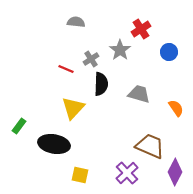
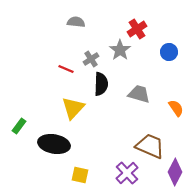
red cross: moved 4 px left
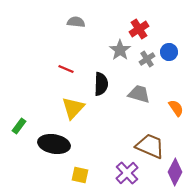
red cross: moved 2 px right
gray cross: moved 56 px right
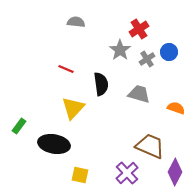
black semicircle: rotated 10 degrees counterclockwise
orange semicircle: rotated 36 degrees counterclockwise
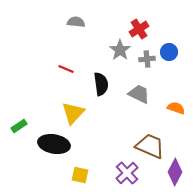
gray cross: rotated 28 degrees clockwise
gray trapezoid: rotated 10 degrees clockwise
yellow triangle: moved 5 px down
green rectangle: rotated 21 degrees clockwise
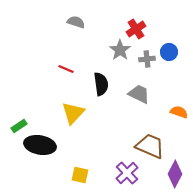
gray semicircle: rotated 12 degrees clockwise
red cross: moved 3 px left
orange semicircle: moved 3 px right, 4 px down
black ellipse: moved 14 px left, 1 px down
purple diamond: moved 2 px down
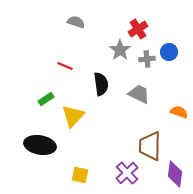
red cross: moved 2 px right
red line: moved 1 px left, 3 px up
yellow triangle: moved 3 px down
green rectangle: moved 27 px right, 27 px up
brown trapezoid: rotated 112 degrees counterclockwise
purple diamond: rotated 20 degrees counterclockwise
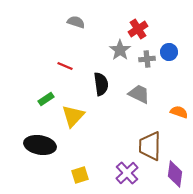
yellow square: rotated 30 degrees counterclockwise
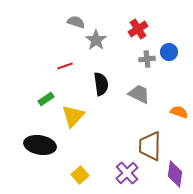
gray star: moved 24 px left, 10 px up
red line: rotated 42 degrees counterclockwise
yellow square: rotated 24 degrees counterclockwise
